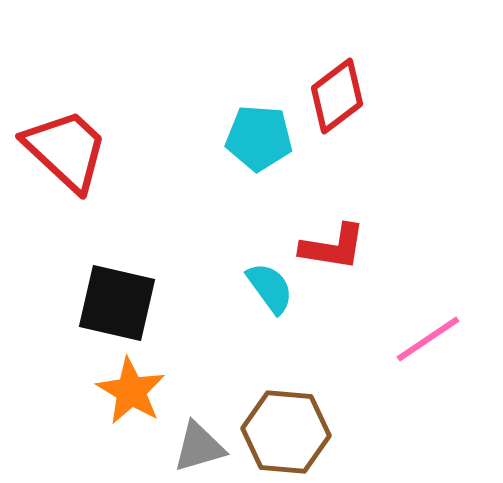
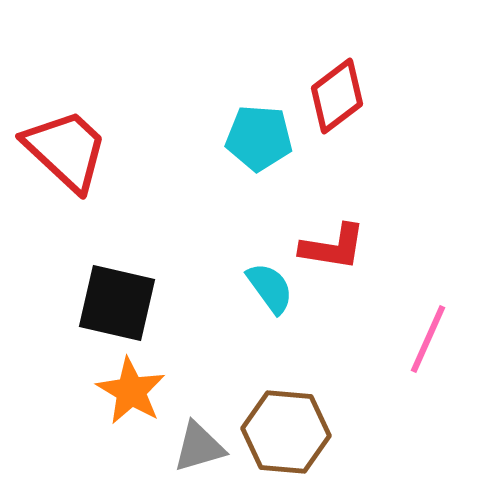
pink line: rotated 32 degrees counterclockwise
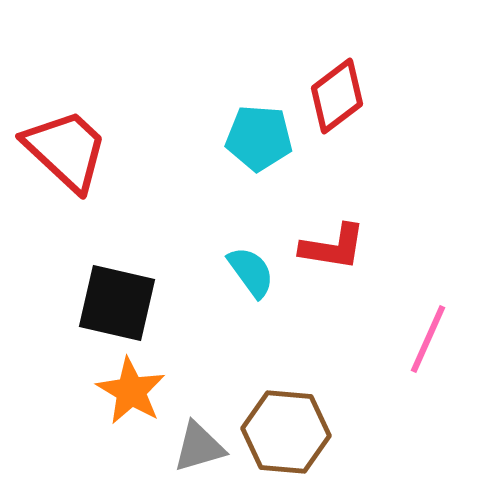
cyan semicircle: moved 19 px left, 16 px up
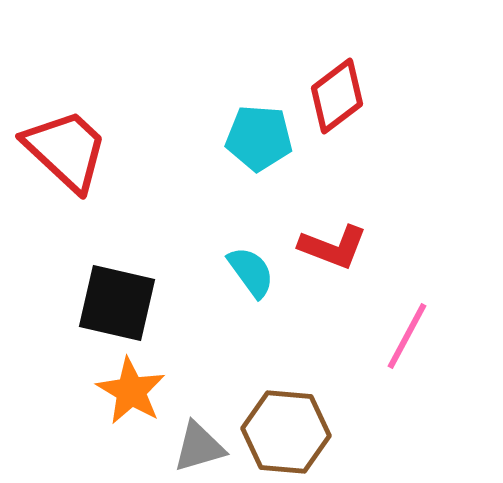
red L-shape: rotated 12 degrees clockwise
pink line: moved 21 px left, 3 px up; rotated 4 degrees clockwise
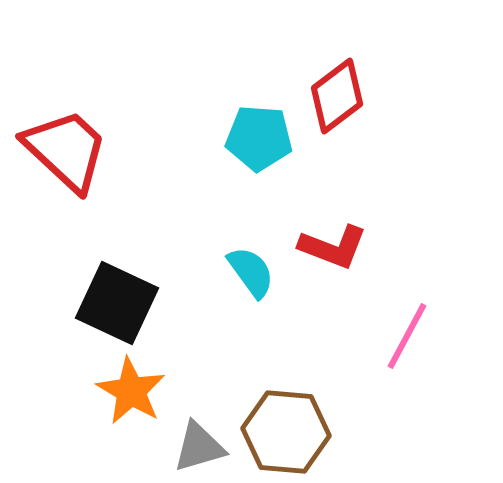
black square: rotated 12 degrees clockwise
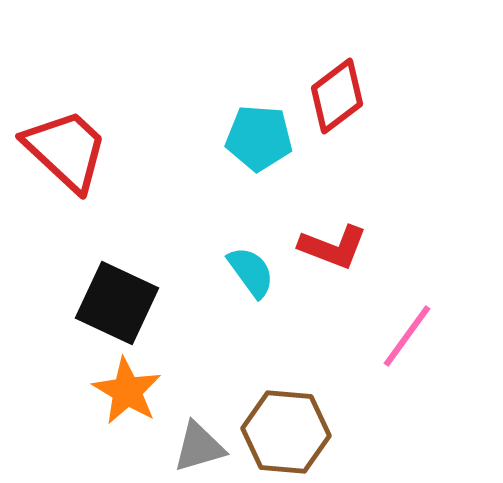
pink line: rotated 8 degrees clockwise
orange star: moved 4 px left
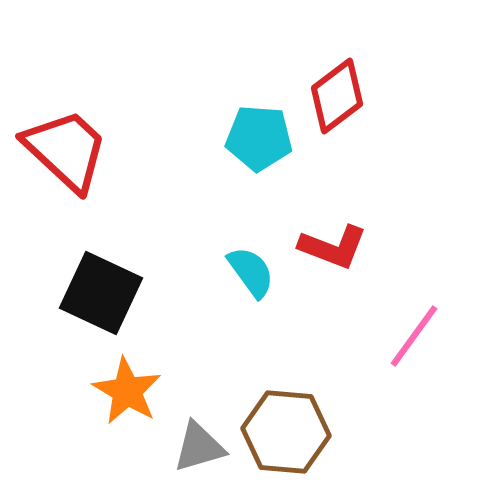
black square: moved 16 px left, 10 px up
pink line: moved 7 px right
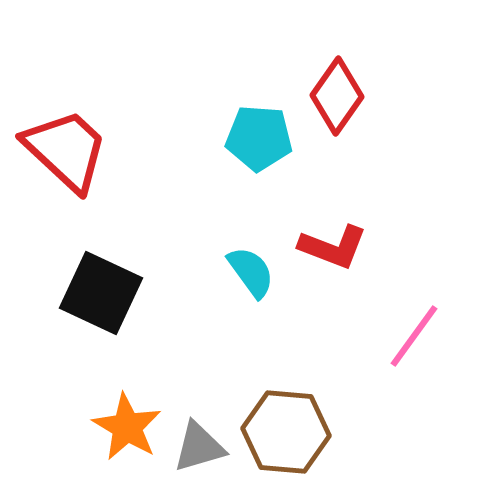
red diamond: rotated 18 degrees counterclockwise
orange star: moved 36 px down
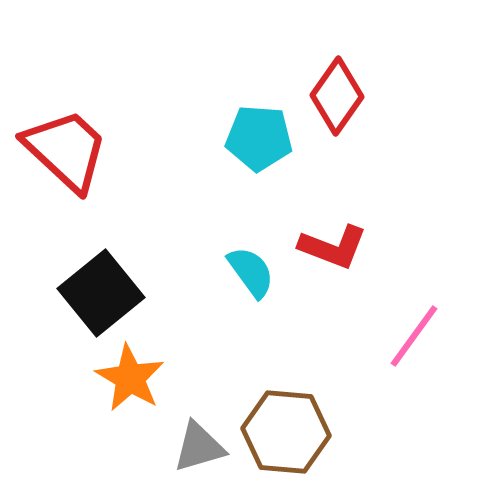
black square: rotated 26 degrees clockwise
orange star: moved 3 px right, 49 px up
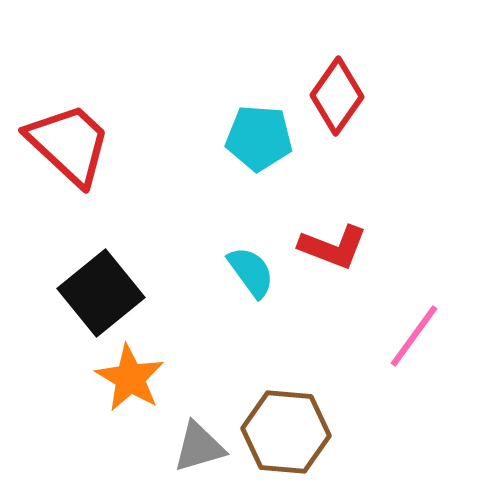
red trapezoid: moved 3 px right, 6 px up
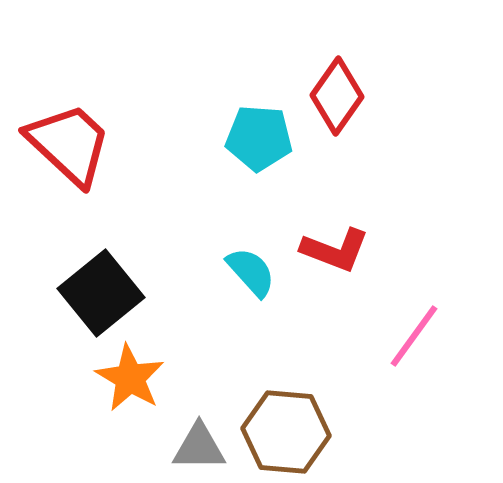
red L-shape: moved 2 px right, 3 px down
cyan semicircle: rotated 6 degrees counterclockwise
gray triangle: rotated 16 degrees clockwise
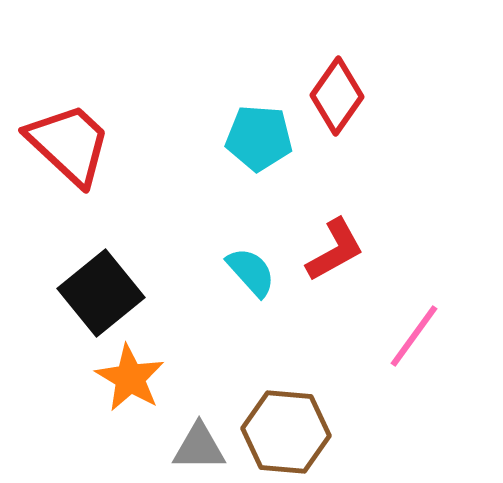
red L-shape: rotated 50 degrees counterclockwise
